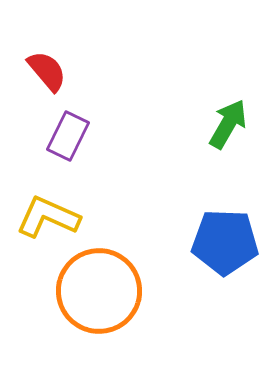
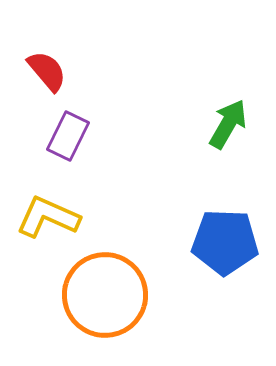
orange circle: moved 6 px right, 4 px down
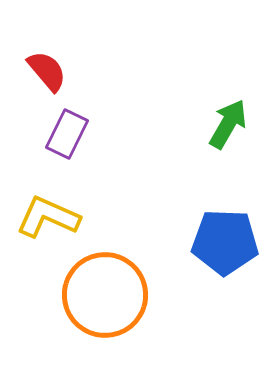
purple rectangle: moved 1 px left, 2 px up
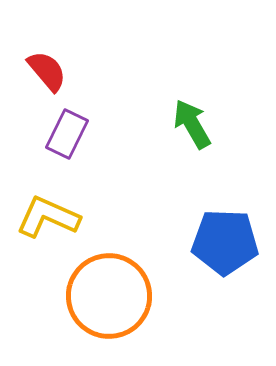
green arrow: moved 36 px left; rotated 60 degrees counterclockwise
orange circle: moved 4 px right, 1 px down
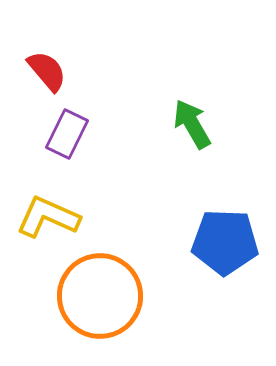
orange circle: moved 9 px left
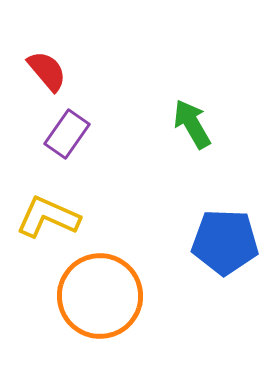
purple rectangle: rotated 9 degrees clockwise
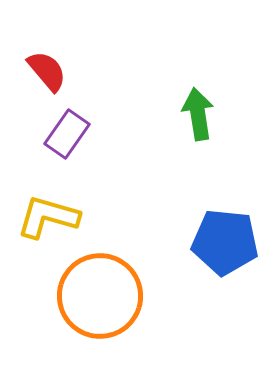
green arrow: moved 6 px right, 10 px up; rotated 21 degrees clockwise
yellow L-shape: rotated 8 degrees counterclockwise
blue pentagon: rotated 4 degrees clockwise
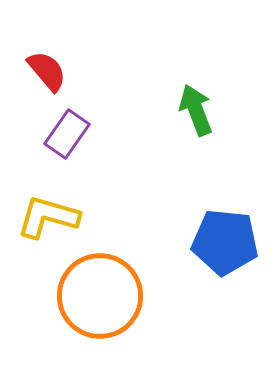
green arrow: moved 2 px left, 4 px up; rotated 12 degrees counterclockwise
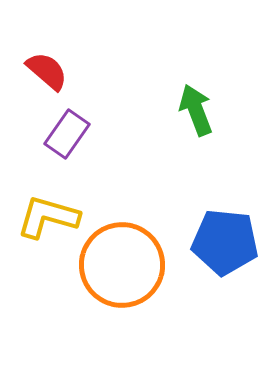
red semicircle: rotated 9 degrees counterclockwise
orange circle: moved 22 px right, 31 px up
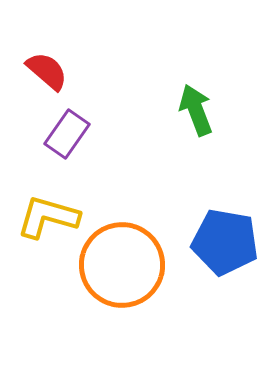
blue pentagon: rotated 4 degrees clockwise
